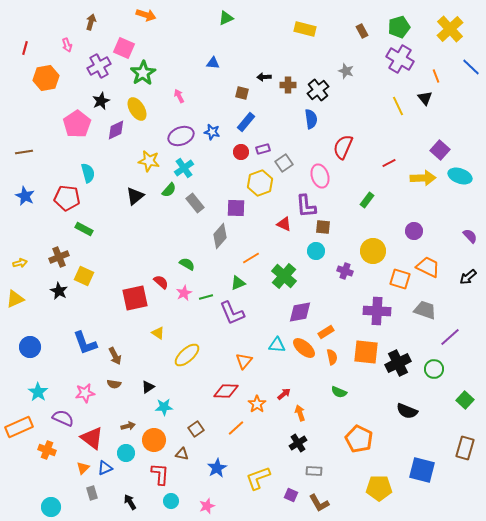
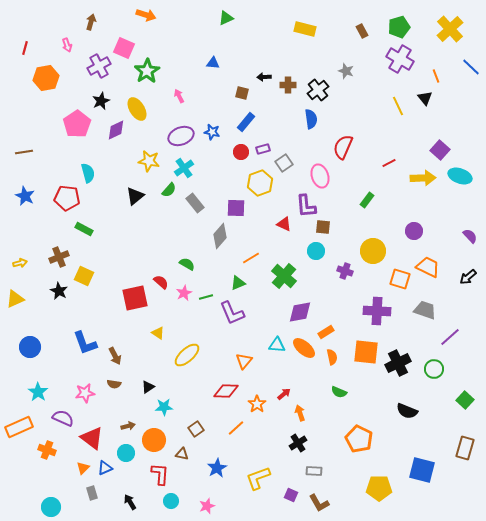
green star at (143, 73): moved 4 px right, 2 px up
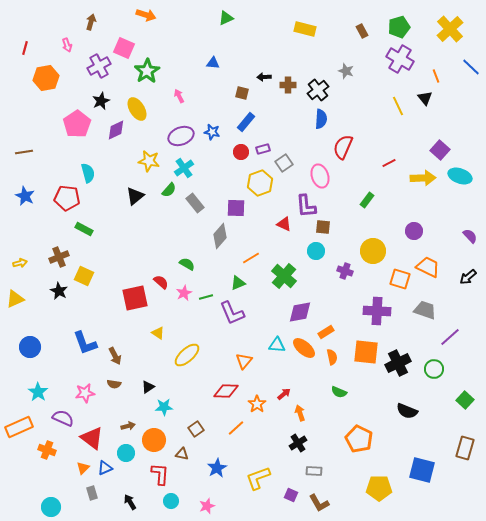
blue semicircle at (311, 119): moved 10 px right; rotated 12 degrees clockwise
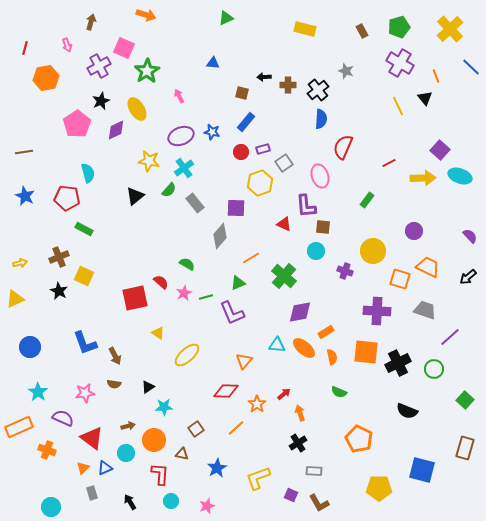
purple cross at (400, 59): moved 4 px down
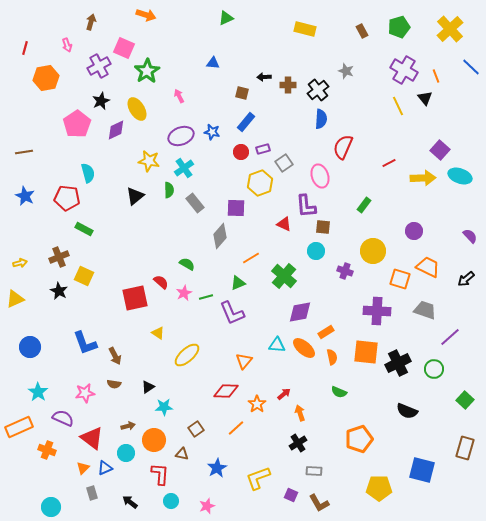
purple cross at (400, 63): moved 4 px right, 7 px down
green semicircle at (169, 190): rotated 42 degrees counterclockwise
green rectangle at (367, 200): moved 3 px left, 5 px down
black arrow at (468, 277): moved 2 px left, 2 px down
orange pentagon at (359, 439): rotated 28 degrees clockwise
black arrow at (130, 502): rotated 21 degrees counterclockwise
